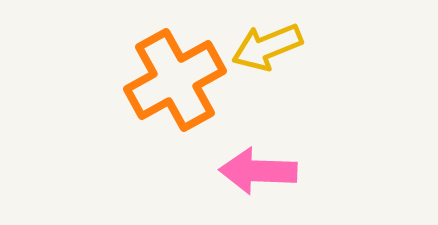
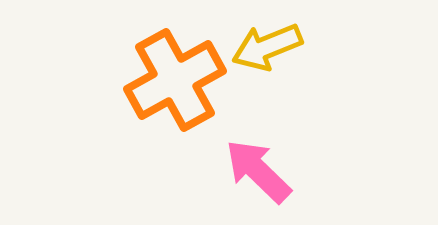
pink arrow: rotated 42 degrees clockwise
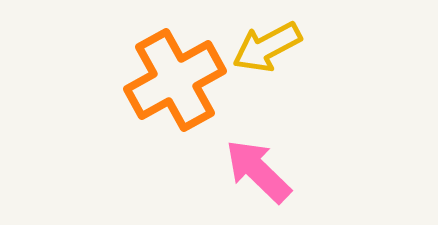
yellow arrow: rotated 6 degrees counterclockwise
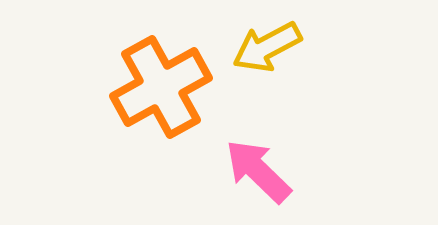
orange cross: moved 14 px left, 7 px down
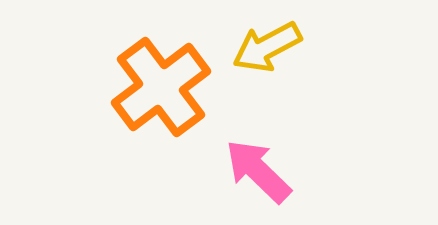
orange cross: rotated 8 degrees counterclockwise
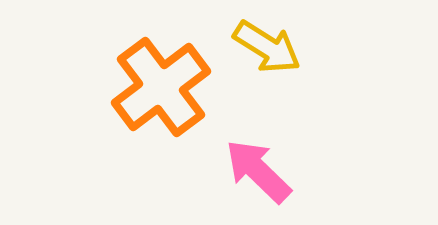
yellow arrow: rotated 120 degrees counterclockwise
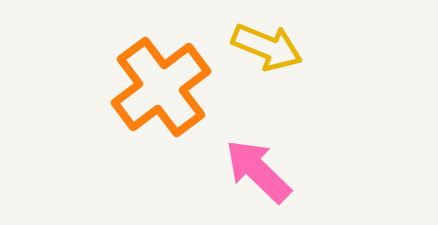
yellow arrow: rotated 10 degrees counterclockwise
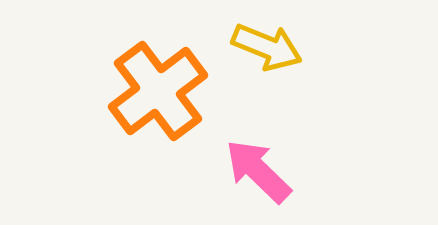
orange cross: moved 3 px left, 4 px down
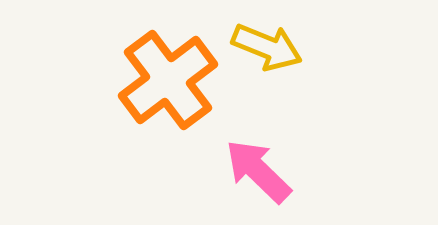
orange cross: moved 10 px right, 11 px up
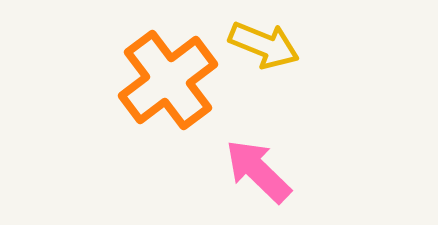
yellow arrow: moved 3 px left, 2 px up
